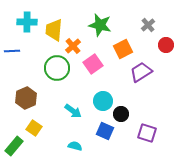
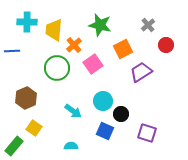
orange cross: moved 1 px right, 1 px up
cyan semicircle: moved 4 px left; rotated 16 degrees counterclockwise
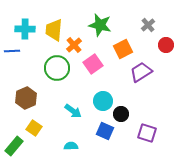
cyan cross: moved 2 px left, 7 px down
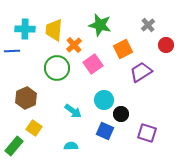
cyan circle: moved 1 px right, 1 px up
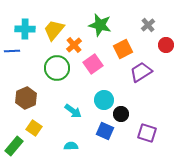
yellow trapezoid: rotated 35 degrees clockwise
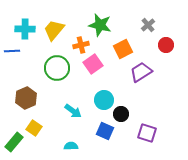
orange cross: moved 7 px right; rotated 28 degrees clockwise
green rectangle: moved 4 px up
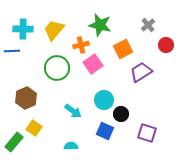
cyan cross: moved 2 px left
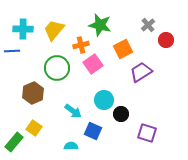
red circle: moved 5 px up
brown hexagon: moved 7 px right, 5 px up
blue square: moved 12 px left
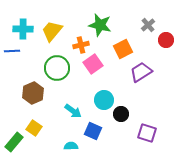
yellow trapezoid: moved 2 px left, 1 px down
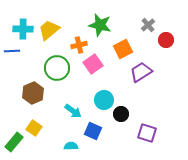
yellow trapezoid: moved 3 px left, 1 px up; rotated 10 degrees clockwise
orange cross: moved 2 px left
